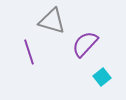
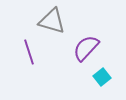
purple semicircle: moved 1 px right, 4 px down
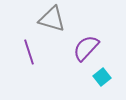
gray triangle: moved 2 px up
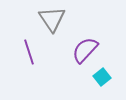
gray triangle: rotated 40 degrees clockwise
purple semicircle: moved 1 px left, 2 px down
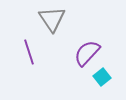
purple semicircle: moved 2 px right, 3 px down
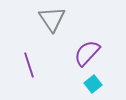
purple line: moved 13 px down
cyan square: moved 9 px left, 7 px down
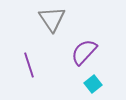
purple semicircle: moved 3 px left, 1 px up
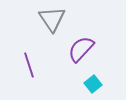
purple semicircle: moved 3 px left, 3 px up
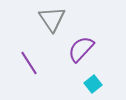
purple line: moved 2 px up; rotated 15 degrees counterclockwise
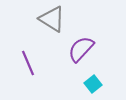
gray triangle: rotated 24 degrees counterclockwise
purple line: moved 1 px left; rotated 10 degrees clockwise
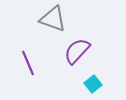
gray triangle: moved 1 px right; rotated 12 degrees counterclockwise
purple semicircle: moved 4 px left, 2 px down
